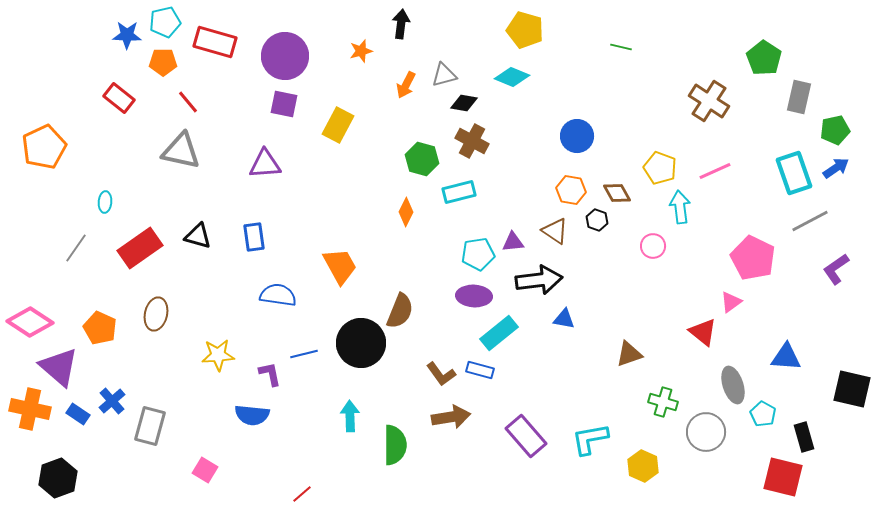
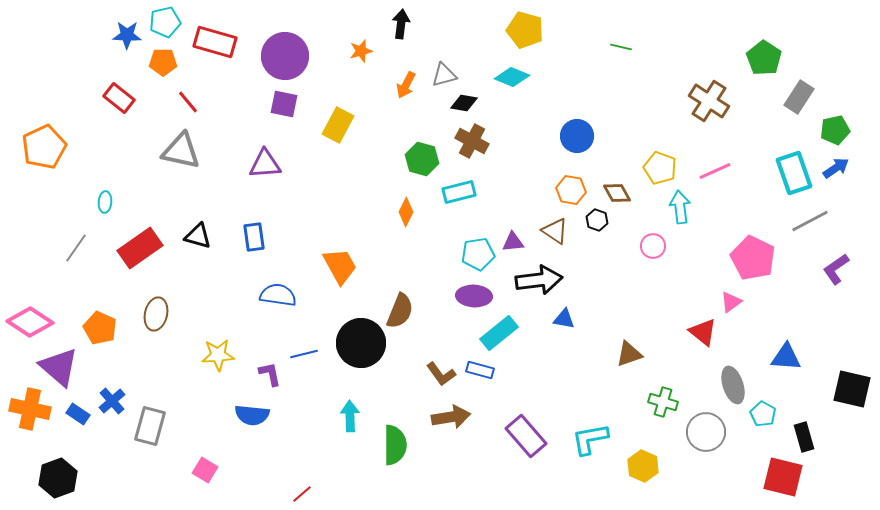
gray rectangle at (799, 97): rotated 20 degrees clockwise
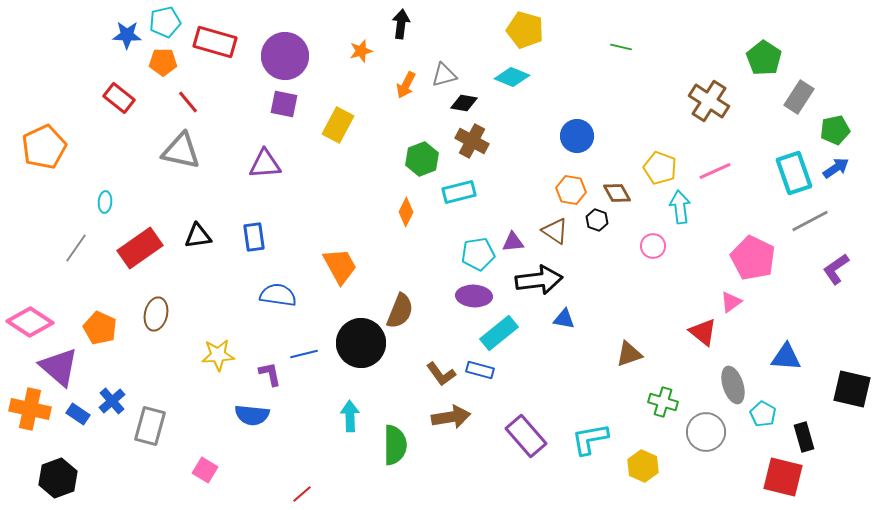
green hexagon at (422, 159): rotated 24 degrees clockwise
black triangle at (198, 236): rotated 24 degrees counterclockwise
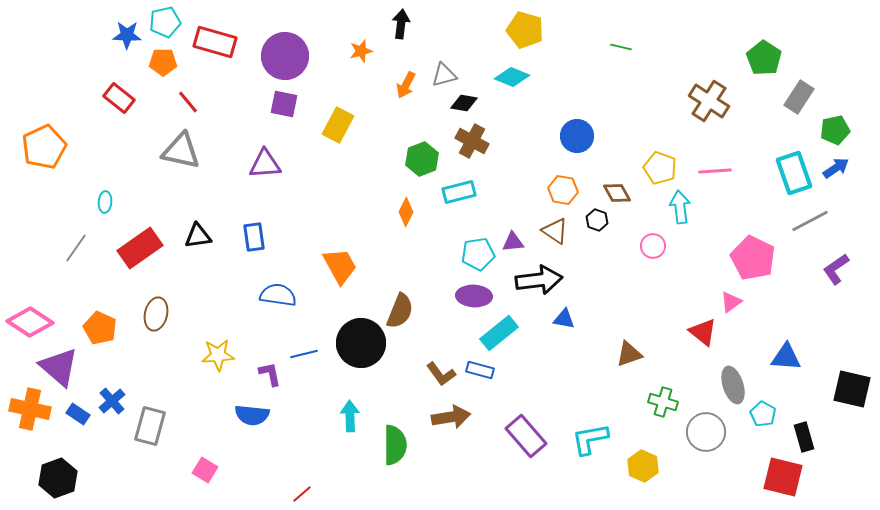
pink line at (715, 171): rotated 20 degrees clockwise
orange hexagon at (571, 190): moved 8 px left
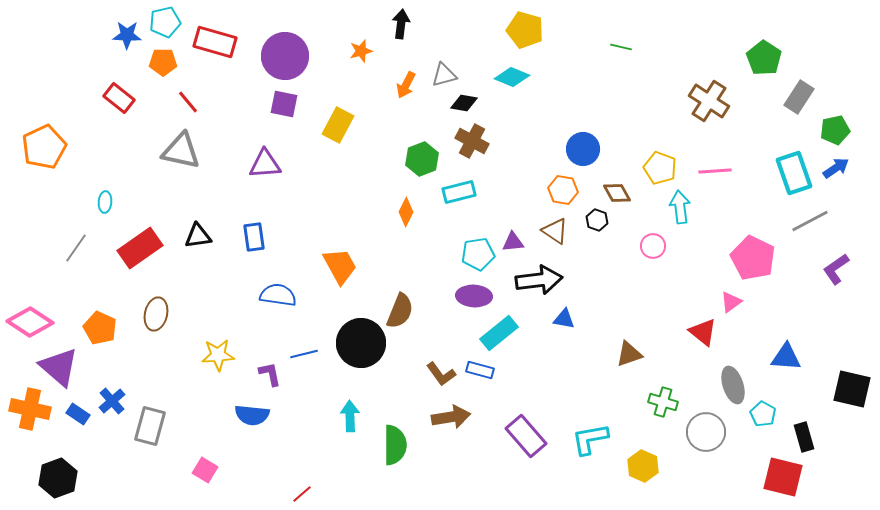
blue circle at (577, 136): moved 6 px right, 13 px down
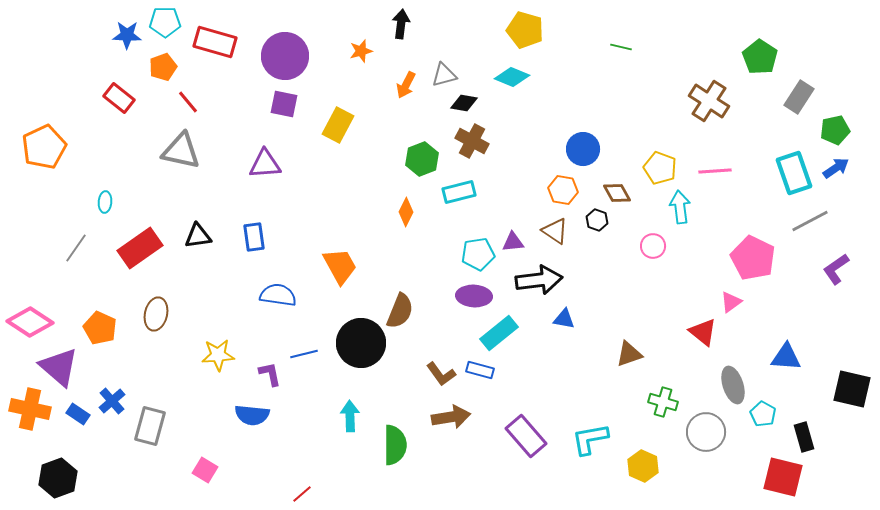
cyan pentagon at (165, 22): rotated 12 degrees clockwise
green pentagon at (764, 58): moved 4 px left, 1 px up
orange pentagon at (163, 62): moved 5 px down; rotated 20 degrees counterclockwise
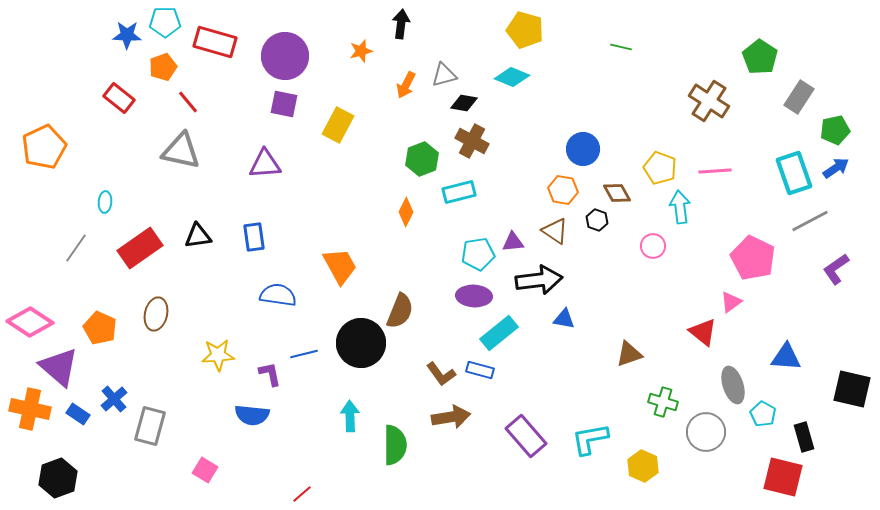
blue cross at (112, 401): moved 2 px right, 2 px up
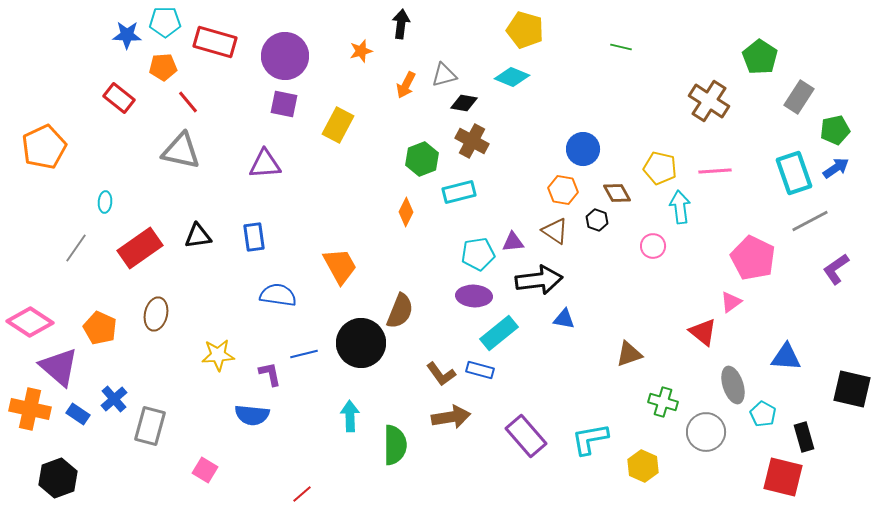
orange pentagon at (163, 67): rotated 16 degrees clockwise
yellow pentagon at (660, 168): rotated 8 degrees counterclockwise
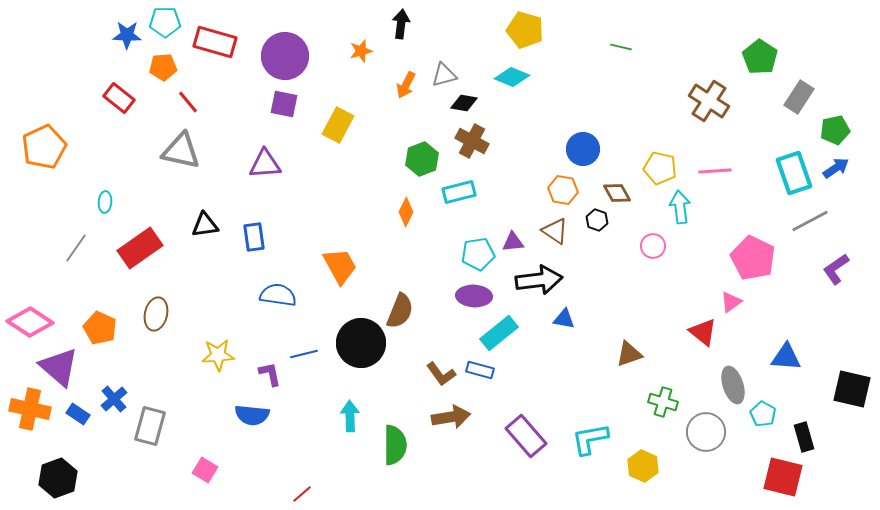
black triangle at (198, 236): moved 7 px right, 11 px up
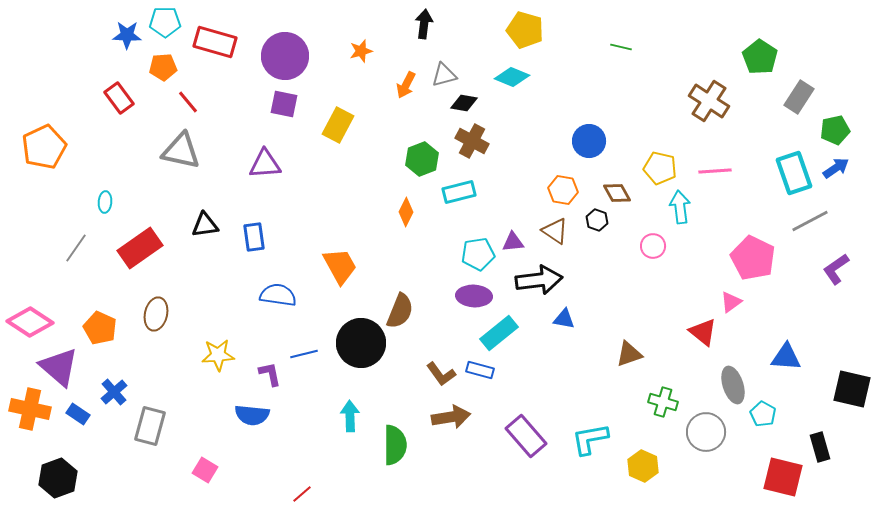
black arrow at (401, 24): moved 23 px right
red rectangle at (119, 98): rotated 16 degrees clockwise
blue circle at (583, 149): moved 6 px right, 8 px up
blue cross at (114, 399): moved 7 px up
black rectangle at (804, 437): moved 16 px right, 10 px down
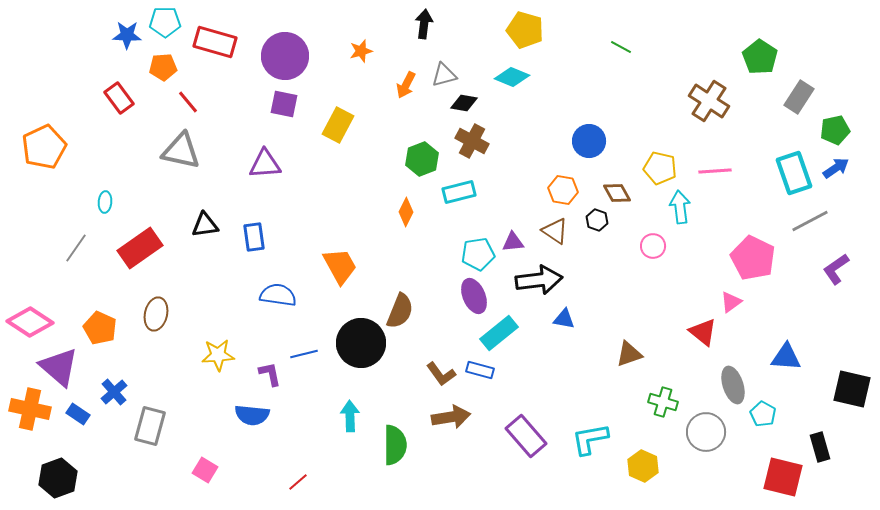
green line at (621, 47): rotated 15 degrees clockwise
purple ellipse at (474, 296): rotated 64 degrees clockwise
red line at (302, 494): moved 4 px left, 12 px up
